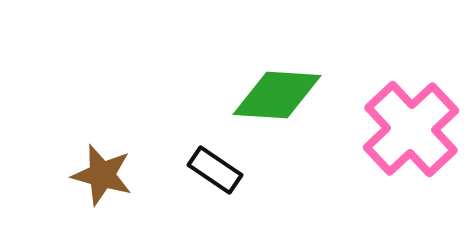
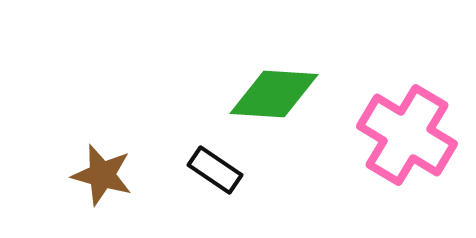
green diamond: moved 3 px left, 1 px up
pink cross: moved 4 px left, 6 px down; rotated 16 degrees counterclockwise
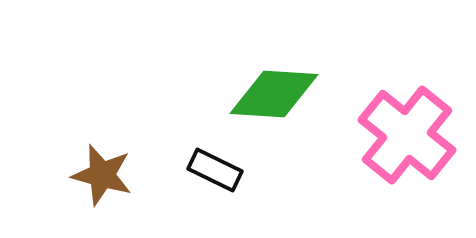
pink cross: rotated 8 degrees clockwise
black rectangle: rotated 8 degrees counterclockwise
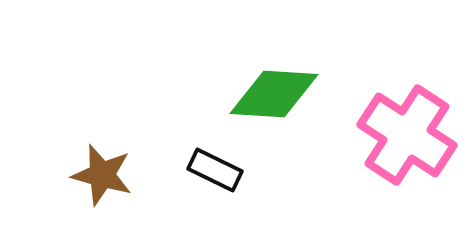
pink cross: rotated 6 degrees counterclockwise
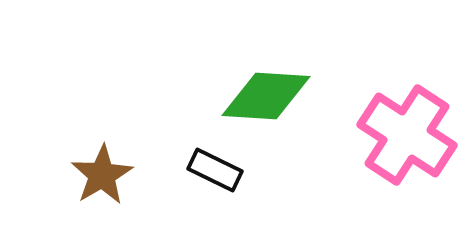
green diamond: moved 8 px left, 2 px down
brown star: rotated 26 degrees clockwise
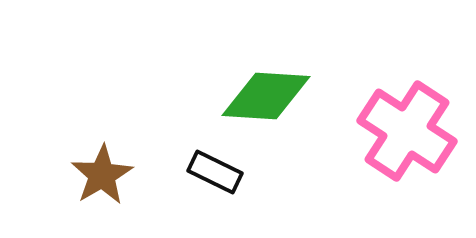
pink cross: moved 4 px up
black rectangle: moved 2 px down
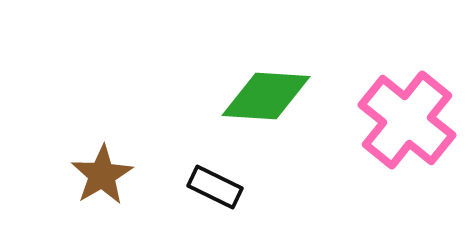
pink cross: moved 11 px up; rotated 6 degrees clockwise
black rectangle: moved 15 px down
